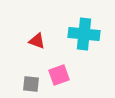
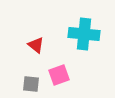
red triangle: moved 1 px left, 4 px down; rotated 18 degrees clockwise
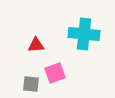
red triangle: rotated 42 degrees counterclockwise
pink square: moved 4 px left, 2 px up
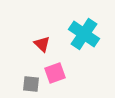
cyan cross: rotated 28 degrees clockwise
red triangle: moved 6 px right, 1 px up; rotated 48 degrees clockwise
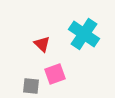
pink square: moved 1 px down
gray square: moved 2 px down
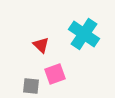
red triangle: moved 1 px left, 1 px down
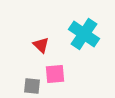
pink square: rotated 15 degrees clockwise
gray square: moved 1 px right
